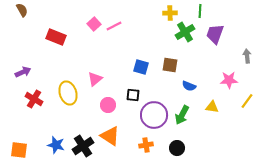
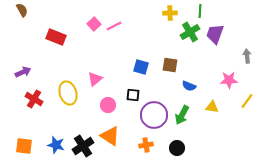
green cross: moved 5 px right
orange square: moved 5 px right, 4 px up
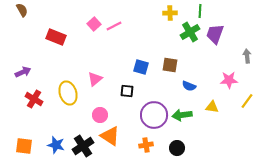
black square: moved 6 px left, 4 px up
pink circle: moved 8 px left, 10 px down
green arrow: rotated 54 degrees clockwise
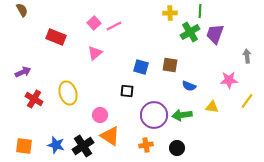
pink square: moved 1 px up
pink triangle: moved 26 px up
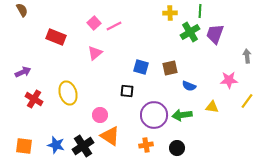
brown square: moved 3 px down; rotated 21 degrees counterclockwise
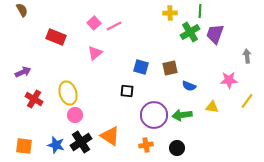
pink circle: moved 25 px left
black cross: moved 2 px left, 4 px up
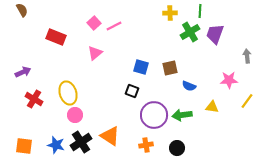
black square: moved 5 px right; rotated 16 degrees clockwise
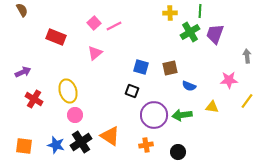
yellow ellipse: moved 2 px up
black circle: moved 1 px right, 4 px down
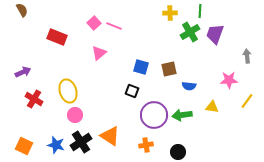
pink line: rotated 49 degrees clockwise
red rectangle: moved 1 px right
pink triangle: moved 4 px right
brown square: moved 1 px left, 1 px down
blue semicircle: rotated 16 degrees counterclockwise
orange square: rotated 18 degrees clockwise
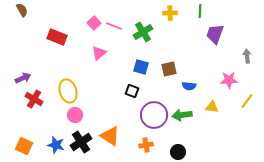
green cross: moved 47 px left
purple arrow: moved 6 px down
